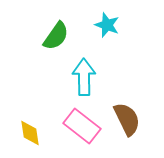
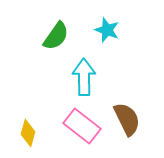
cyan star: moved 5 px down
yellow diamond: moved 2 px left; rotated 24 degrees clockwise
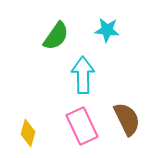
cyan star: rotated 15 degrees counterclockwise
cyan arrow: moved 1 px left, 2 px up
pink rectangle: rotated 27 degrees clockwise
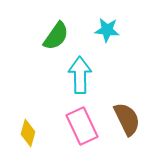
cyan arrow: moved 3 px left
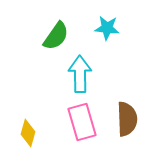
cyan star: moved 2 px up
cyan arrow: moved 1 px up
brown semicircle: rotated 24 degrees clockwise
pink rectangle: moved 4 px up; rotated 9 degrees clockwise
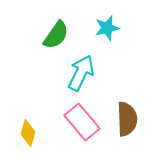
cyan star: rotated 20 degrees counterclockwise
green semicircle: moved 1 px up
cyan arrow: moved 1 px right, 1 px up; rotated 27 degrees clockwise
pink rectangle: rotated 24 degrees counterclockwise
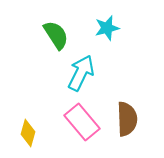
green semicircle: rotated 68 degrees counterclockwise
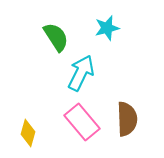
green semicircle: moved 2 px down
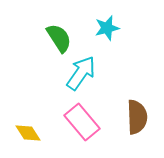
green semicircle: moved 3 px right, 1 px down
cyan arrow: rotated 9 degrees clockwise
brown semicircle: moved 10 px right, 2 px up
yellow diamond: rotated 48 degrees counterclockwise
